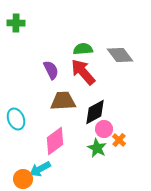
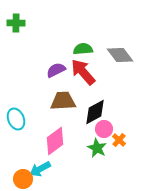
purple semicircle: moved 5 px right; rotated 90 degrees counterclockwise
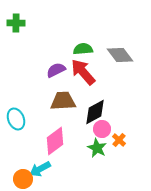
pink circle: moved 2 px left
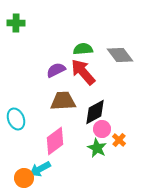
orange circle: moved 1 px right, 1 px up
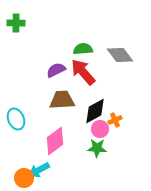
brown trapezoid: moved 1 px left, 1 px up
black diamond: moved 1 px up
pink circle: moved 2 px left
orange cross: moved 4 px left, 20 px up; rotated 24 degrees clockwise
green star: rotated 24 degrees counterclockwise
cyan arrow: moved 1 px left, 1 px down
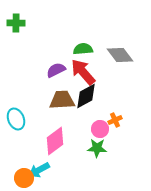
black diamond: moved 9 px left, 15 px up
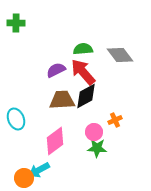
pink circle: moved 6 px left, 3 px down
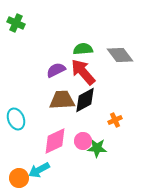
green cross: rotated 24 degrees clockwise
black diamond: moved 1 px left, 4 px down
pink circle: moved 11 px left, 9 px down
pink diamond: rotated 12 degrees clockwise
orange circle: moved 5 px left
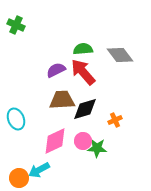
green cross: moved 2 px down
black diamond: moved 9 px down; rotated 12 degrees clockwise
